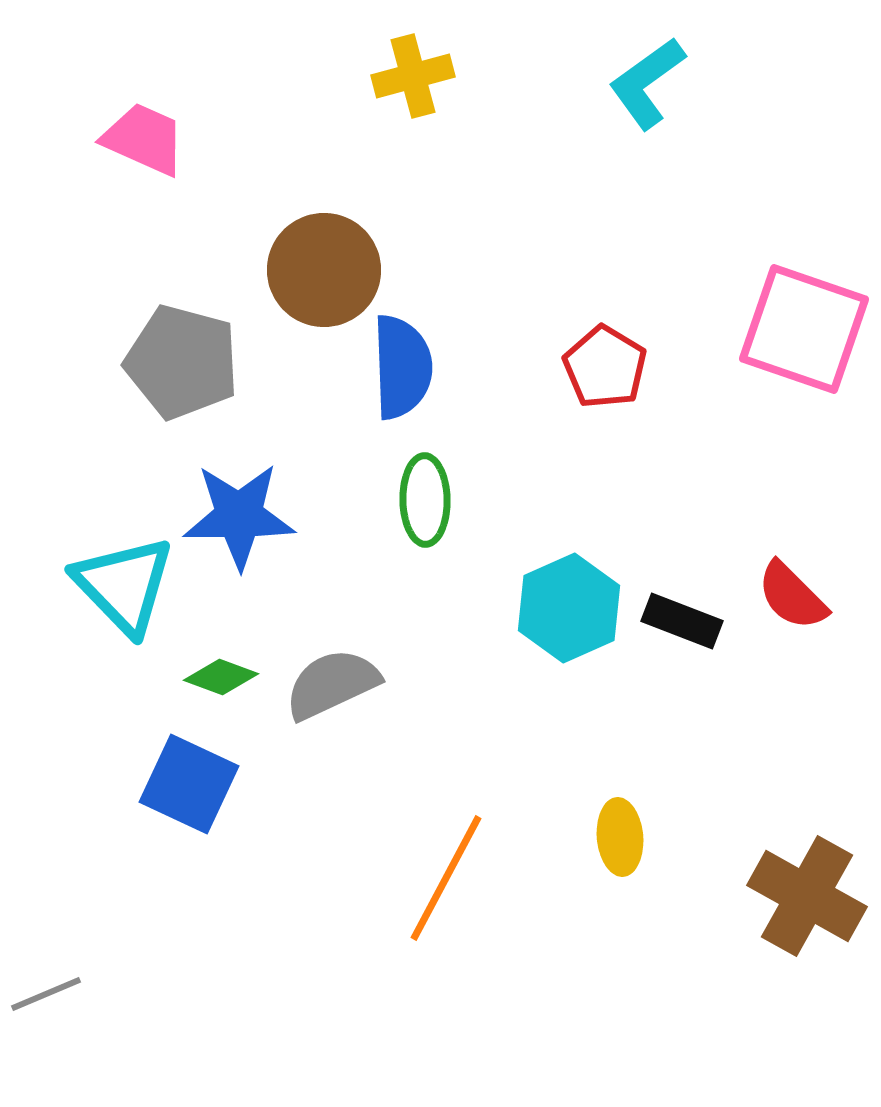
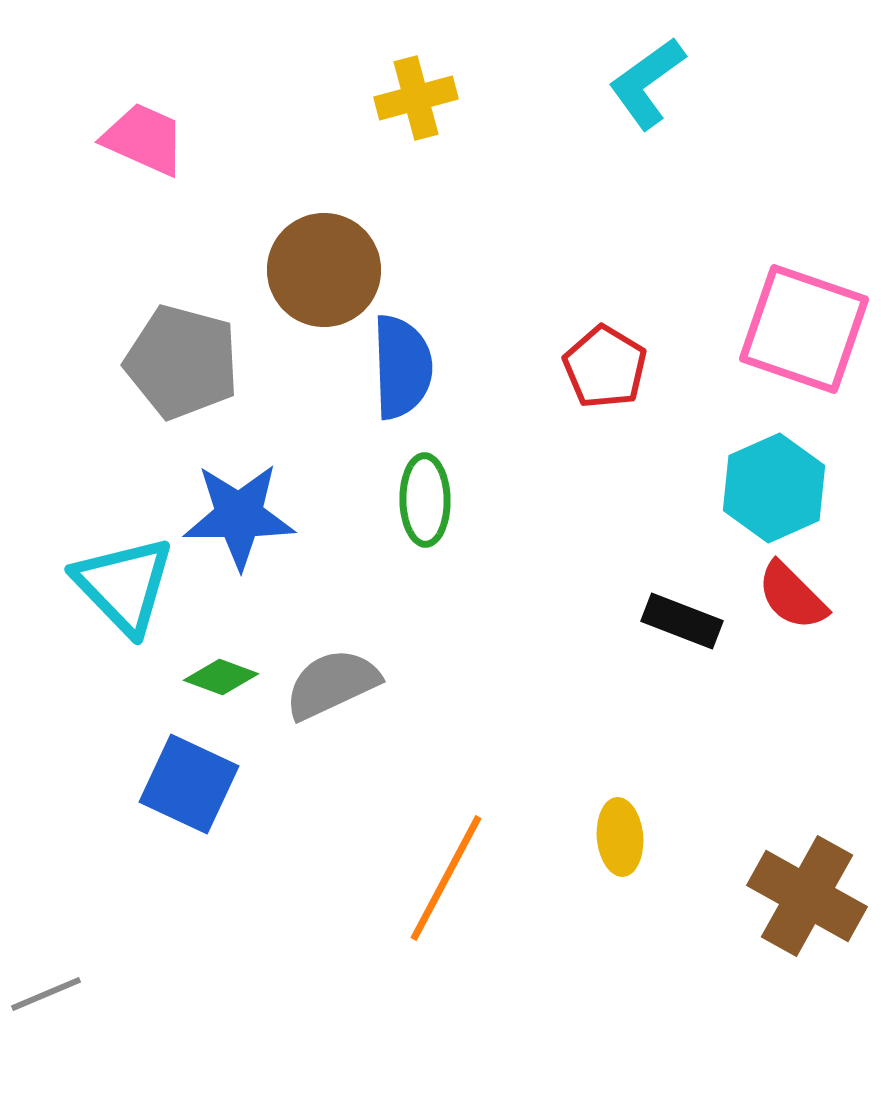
yellow cross: moved 3 px right, 22 px down
cyan hexagon: moved 205 px right, 120 px up
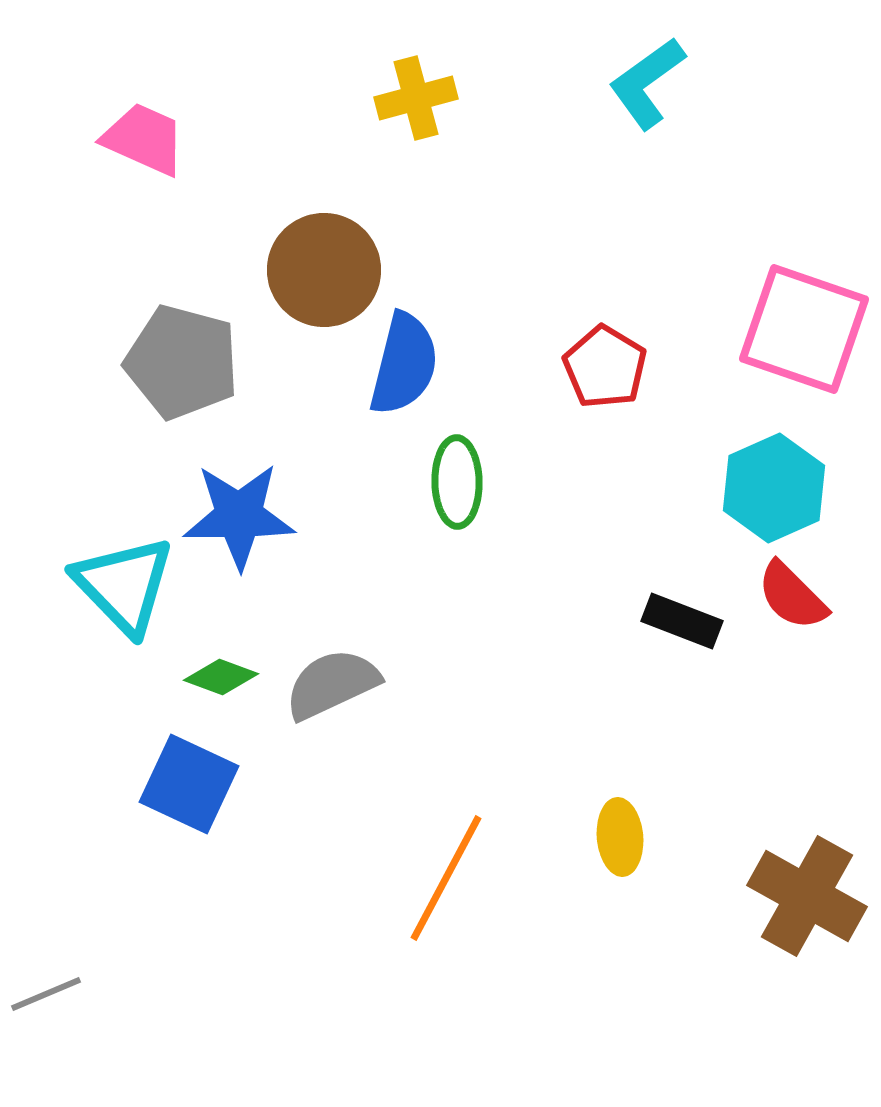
blue semicircle: moved 2 px right, 3 px up; rotated 16 degrees clockwise
green ellipse: moved 32 px right, 18 px up
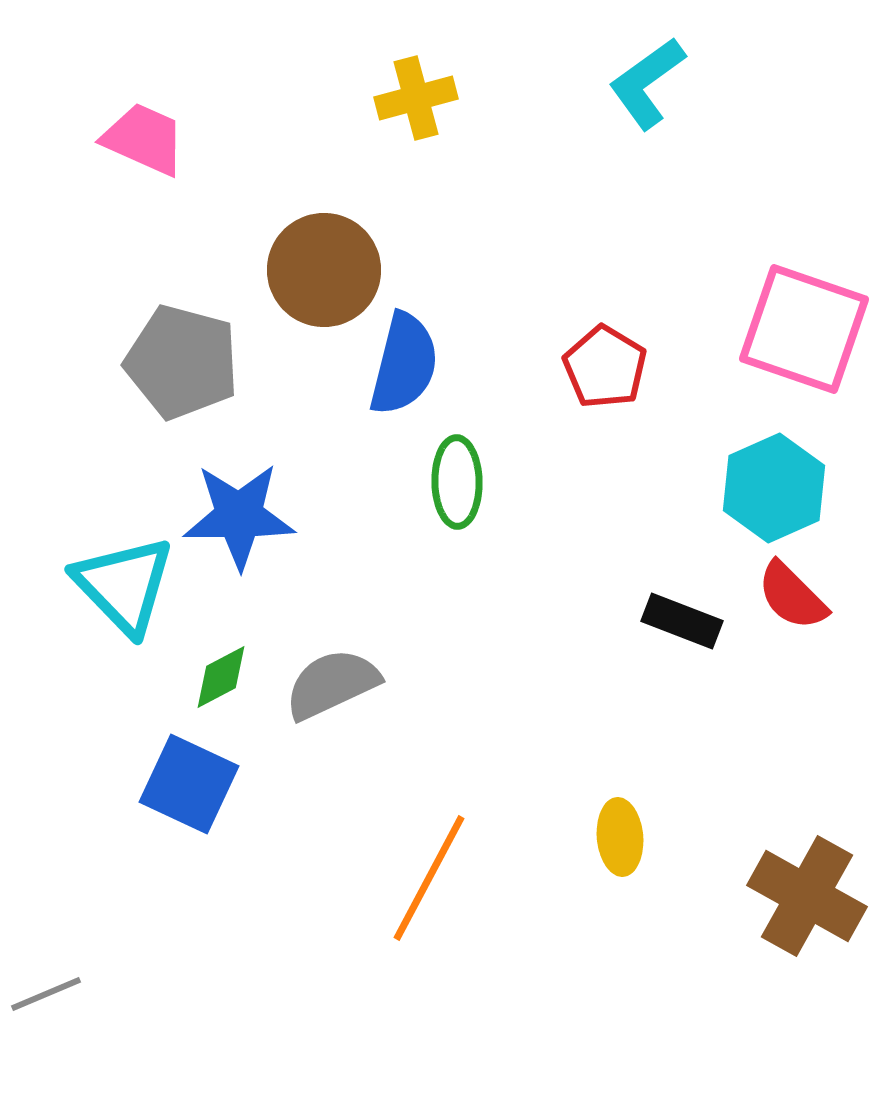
green diamond: rotated 48 degrees counterclockwise
orange line: moved 17 px left
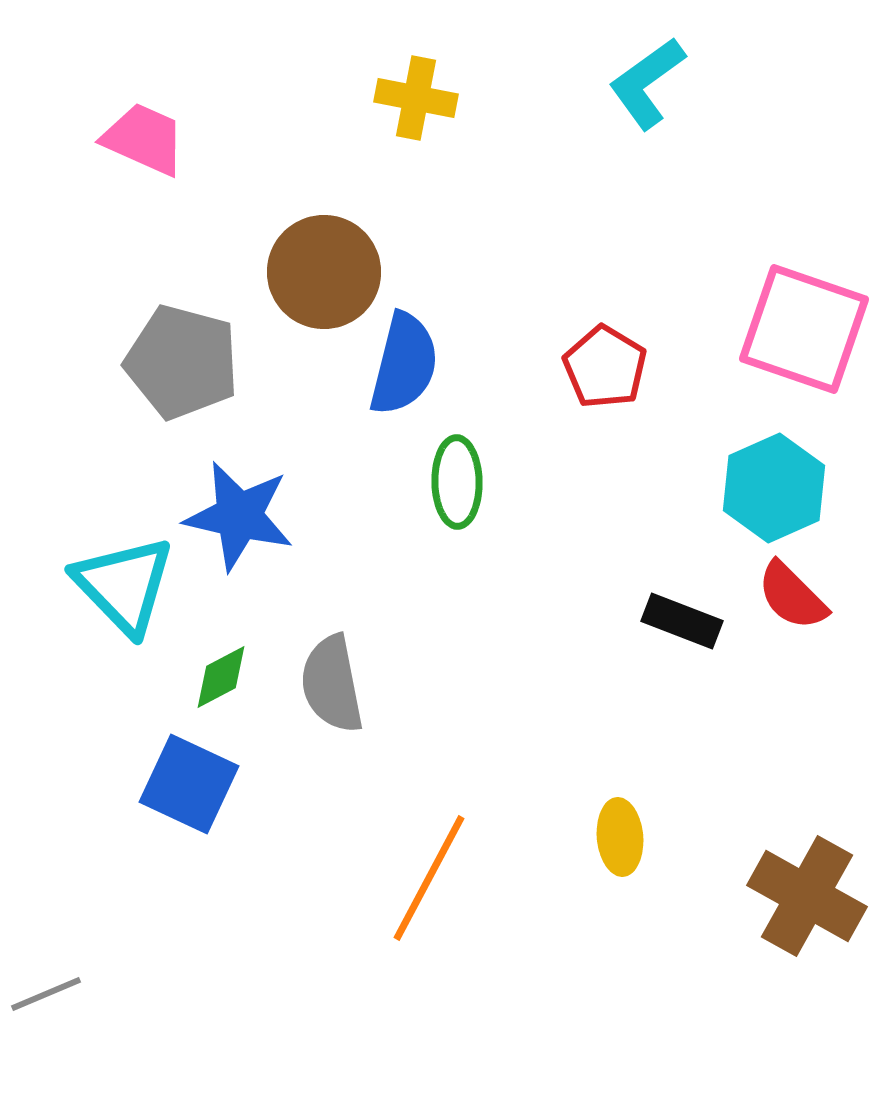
yellow cross: rotated 26 degrees clockwise
brown circle: moved 2 px down
blue star: rotated 13 degrees clockwise
gray semicircle: rotated 76 degrees counterclockwise
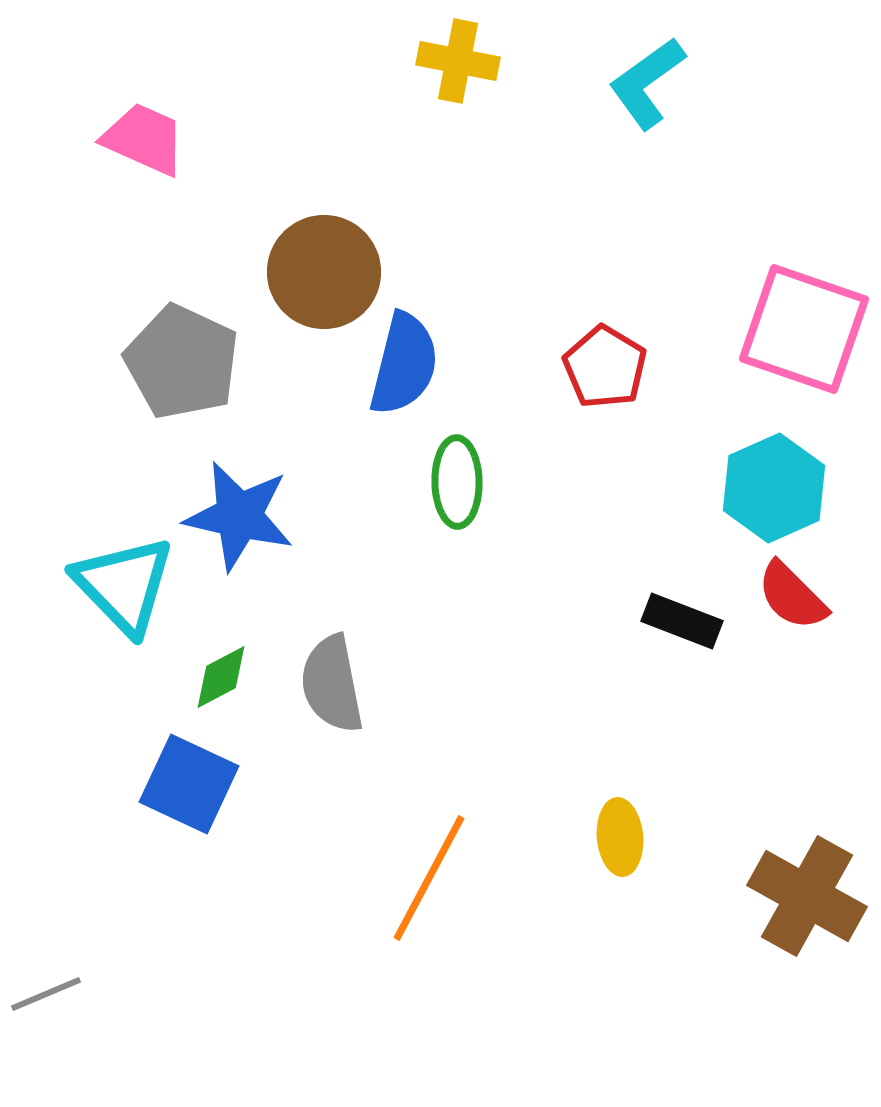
yellow cross: moved 42 px right, 37 px up
gray pentagon: rotated 10 degrees clockwise
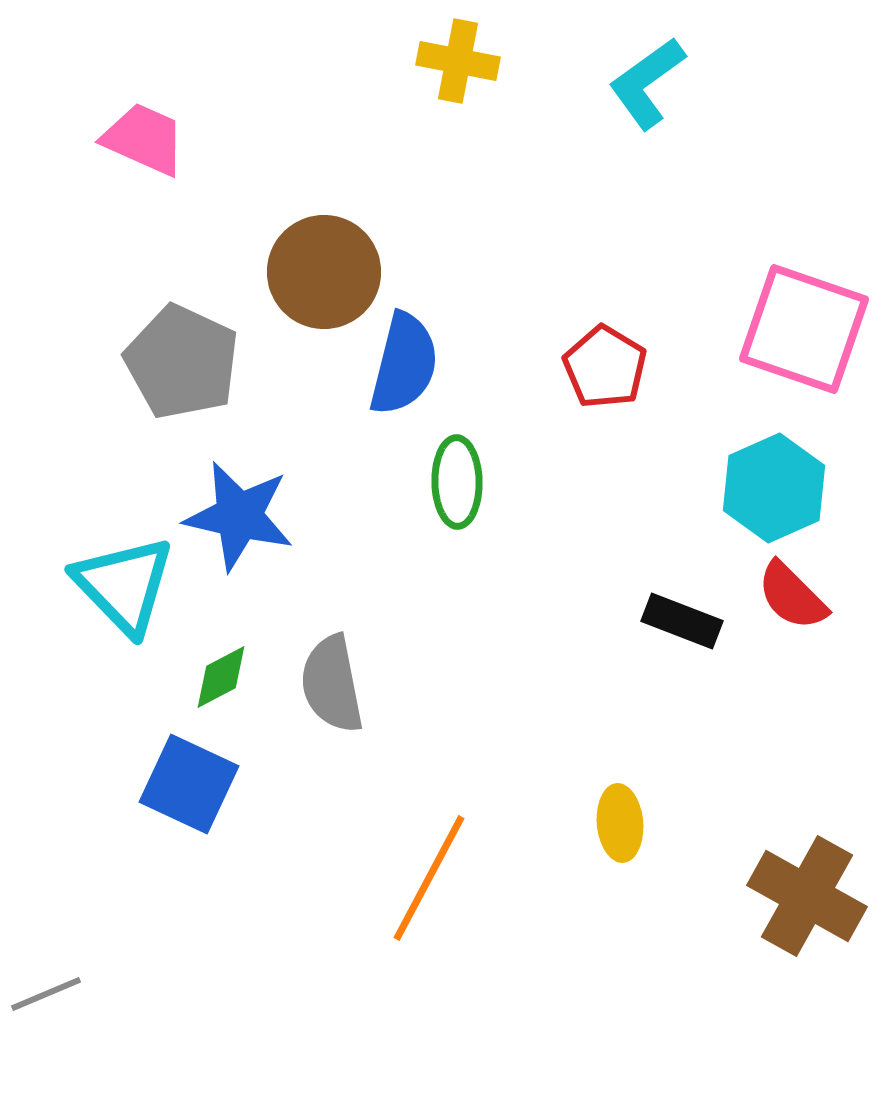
yellow ellipse: moved 14 px up
